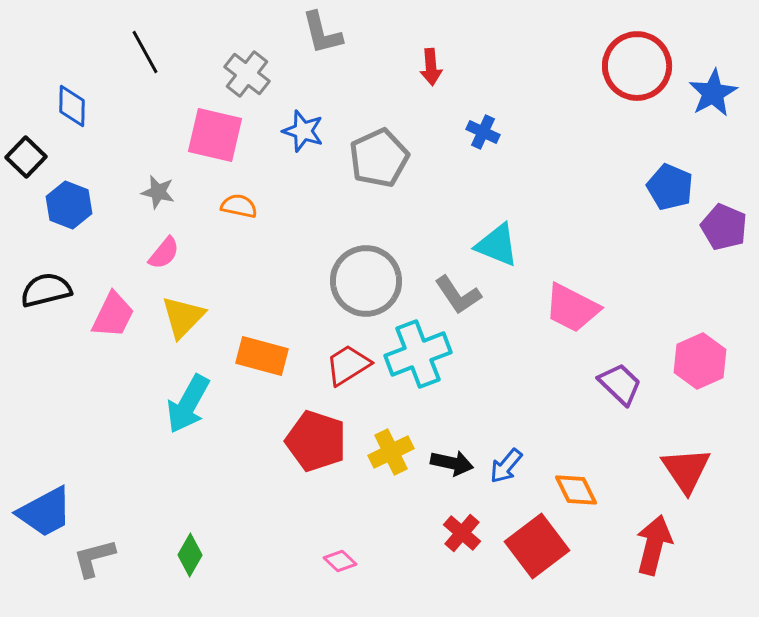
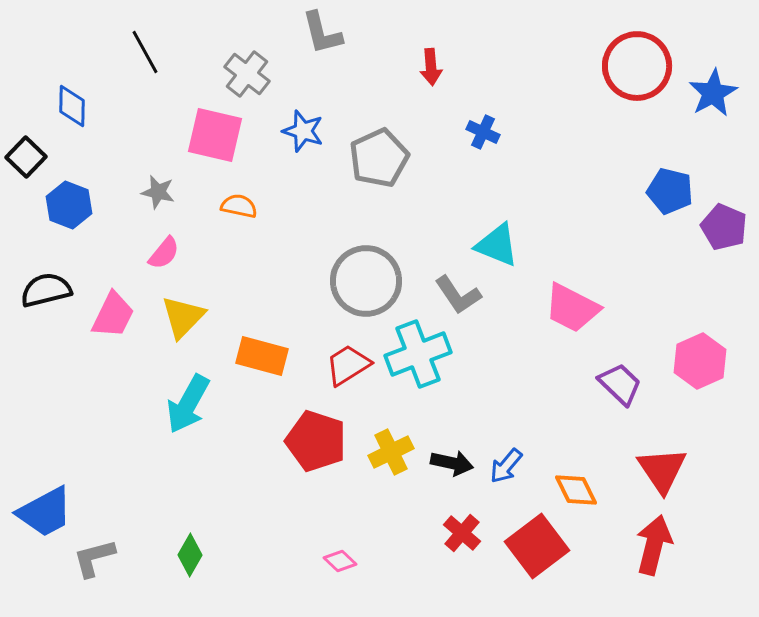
blue pentagon at (670, 187): moved 4 px down; rotated 9 degrees counterclockwise
red triangle at (686, 470): moved 24 px left
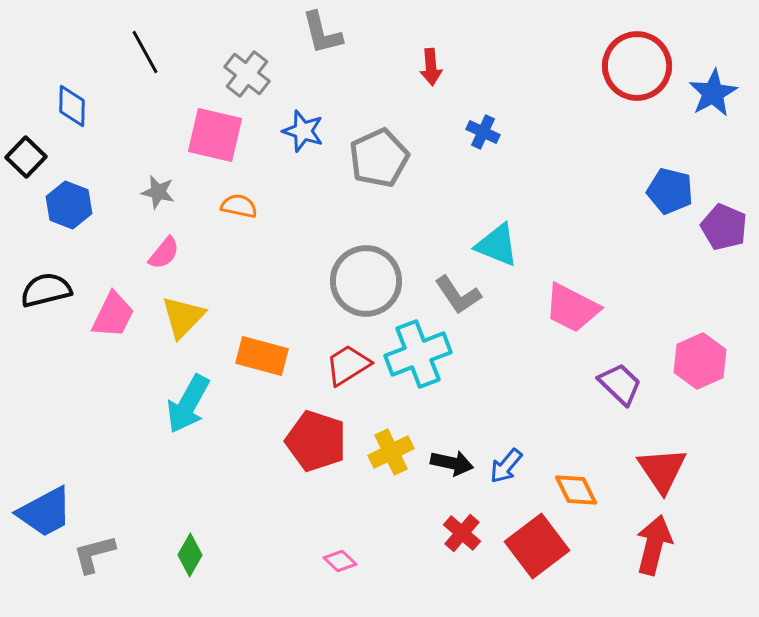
gray L-shape at (94, 558): moved 4 px up
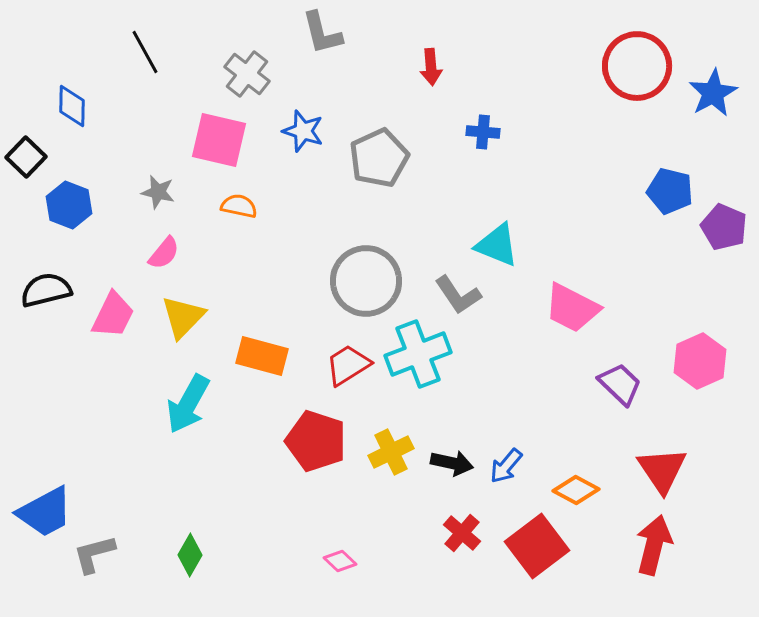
blue cross at (483, 132): rotated 20 degrees counterclockwise
pink square at (215, 135): moved 4 px right, 5 px down
orange diamond at (576, 490): rotated 36 degrees counterclockwise
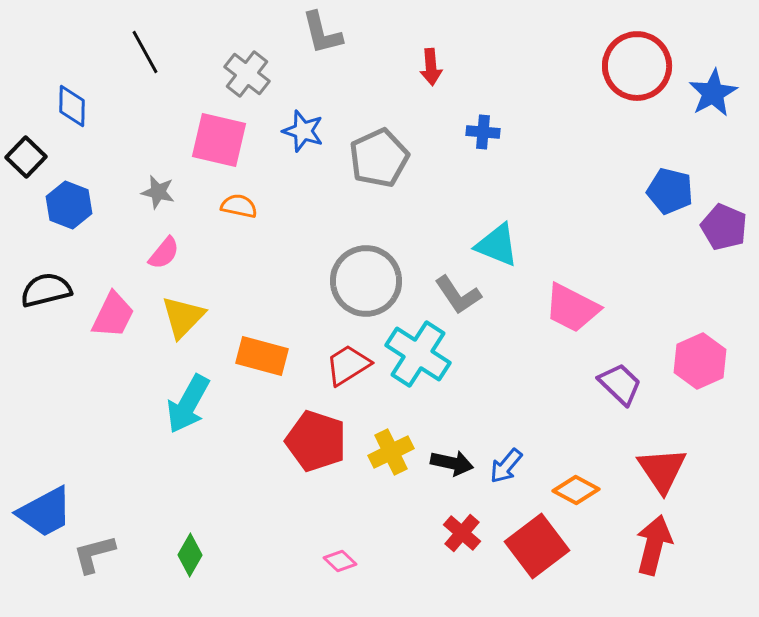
cyan cross at (418, 354): rotated 36 degrees counterclockwise
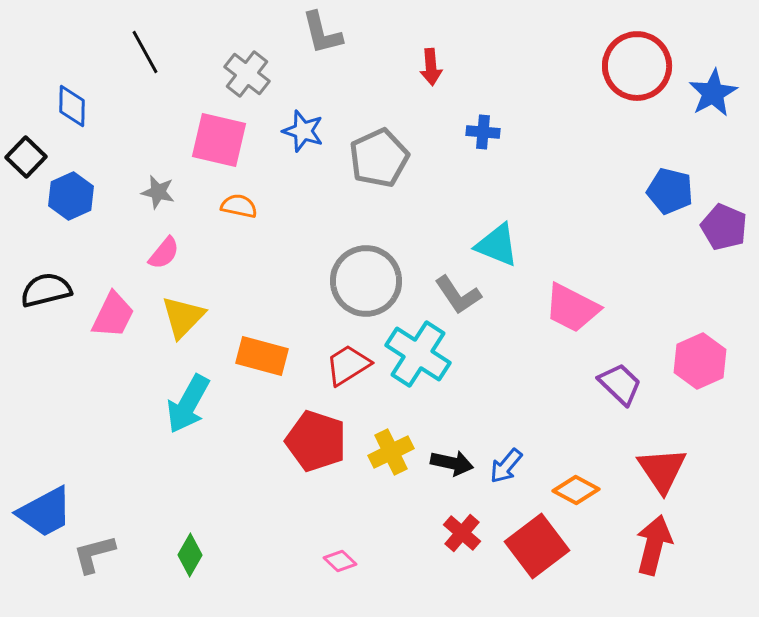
blue hexagon at (69, 205): moved 2 px right, 9 px up; rotated 15 degrees clockwise
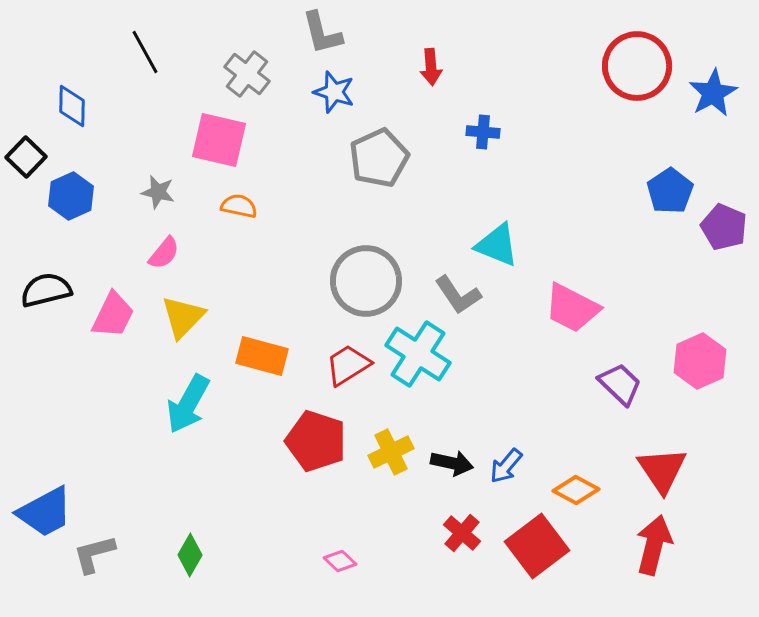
blue star at (303, 131): moved 31 px right, 39 px up
blue pentagon at (670, 191): rotated 24 degrees clockwise
